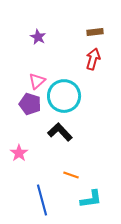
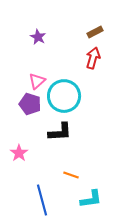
brown rectangle: rotated 21 degrees counterclockwise
red arrow: moved 1 px up
black L-shape: rotated 130 degrees clockwise
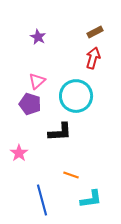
cyan circle: moved 12 px right
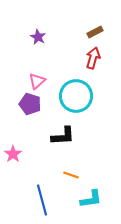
black L-shape: moved 3 px right, 4 px down
pink star: moved 6 px left, 1 px down
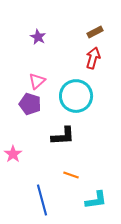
cyan L-shape: moved 5 px right, 1 px down
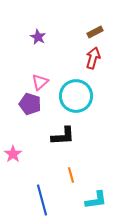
pink triangle: moved 3 px right, 1 px down
orange line: rotated 56 degrees clockwise
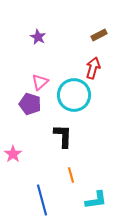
brown rectangle: moved 4 px right, 3 px down
red arrow: moved 10 px down
cyan circle: moved 2 px left, 1 px up
black L-shape: rotated 85 degrees counterclockwise
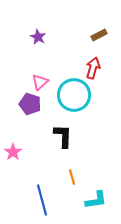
pink star: moved 2 px up
orange line: moved 1 px right, 2 px down
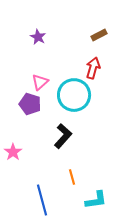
black L-shape: rotated 40 degrees clockwise
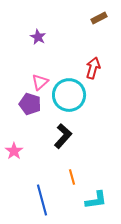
brown rectangle: moved 17 px up
cyan circle: moved 5 px left
pink star: moved 1 px right, 1 px up
